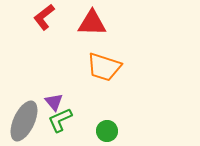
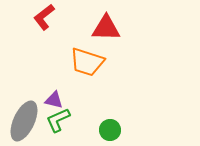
red triangle: moved 14 px right, 5 px down
orange trapezoid: moved 17 px left, 5 px up
purple triangle: moved 2 px up; rotated 36 degrees counterclockwise
green L-shape: moved 2 px left
green circle: moved 3 px right, 1 px up
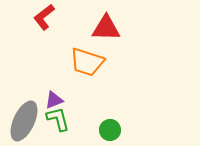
purple triangle: rotated 36 degrees counterclockwise
green L-shape: moved 1 px up; rotated 100 degrees clockwise
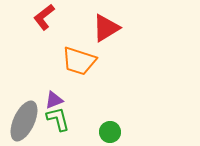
red triangle: rotated 32 degrees counterclockwise
orange trapezoid: moved 8 px left, 1 px up
green circle: moved 2 px down
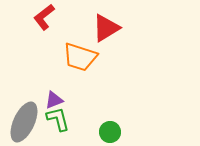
orange trapezoid: moved 1 px right, 4 px up
gray ellipse: moved 1 px down
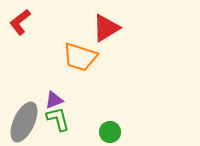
red L-shape: moved 24 px left, 5 px down
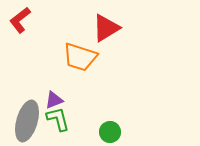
red L-shape: moved 2 px up
gray ellipse: moved 3 px right, 1 px up; rotated 9 degrees counterclockwise
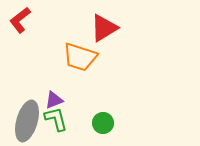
red triangle: moved 2 px left
green L-shape: moved 2 px left
green circle: moved 7 px left, 9 px up
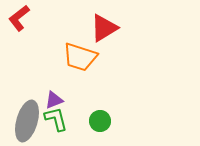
red L-shape: moved 1 px left, 2 px up
green circle: moved 3 px left, 2 px up
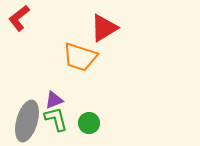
green circle: moved 11 px left, 2 px down
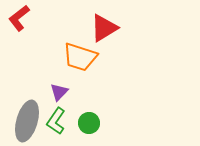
purple triangle: moved 5 px right, 8 px up; rotated 24 degrees counterclockwise
green L-shape: moved 2 px down; rotated 132 degrees counterclockwise
